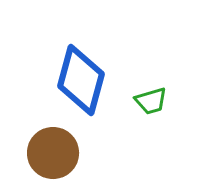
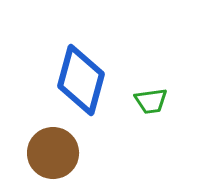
green trapezoid: rotated 8 degrees clockwise
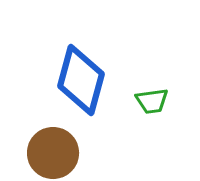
green trapezoid: moved 1 px right
